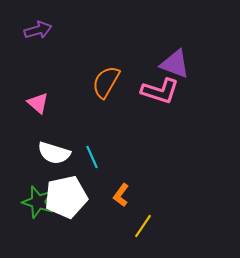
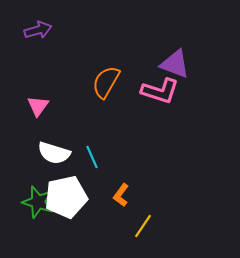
pink triangle: moved 3 px down; rotated 25 degrees clockwise
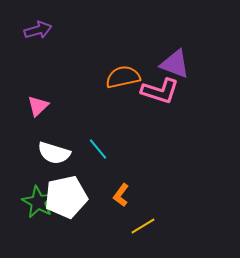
orange semicircle: moved 17 px right, 5 px up; rotated 48 degrees clockwise
pink triangle: rotated 10 degrees clockwise
cyan line: moved 6 px right, 8 px up; rotated 15 degrees counterclockwise
green star: rotated 12 degrees clockwise
yellow line: rotated 25 degrees clockwise
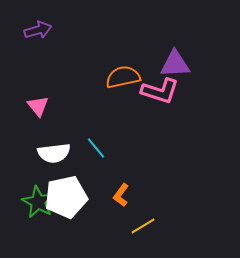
purple triangle: rotated 24 degrees counterclockwise
pink triangle: rotated 25 degrees counterclockwise
cyan line: moved 2 px left, 1 px up
white semicircle: rotated 24 degrees counterclockwise
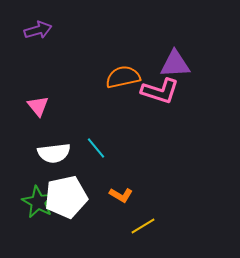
orange L-shape: rotated 95 degrees counterclockwise
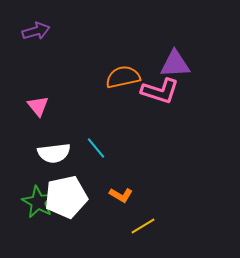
purple arrow: moved 2 px left, 1 px down
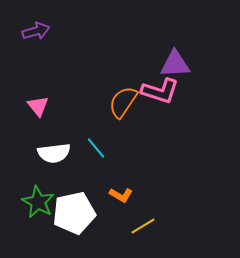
orange semicircle: moved 25 px down; rotated 44 degrees counterclockwise
white pentagon: moved 8 px right, 16 px down
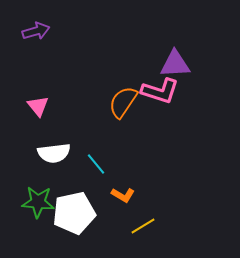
cyan line: moved 16 px down
orange L-shape: moved 2 px right
green star: rotated 24 degrees counterclockwise
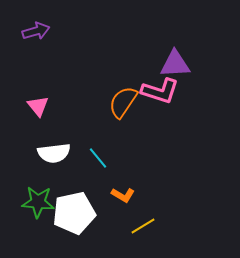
cyan line: moved 2 px right, 6 px up
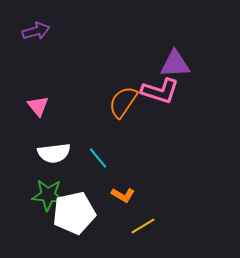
green star: moved 10 px right, 7 px up
